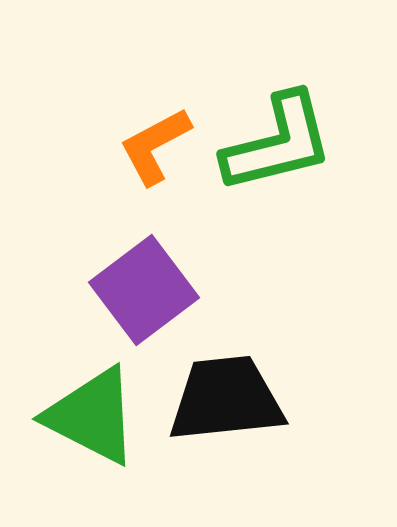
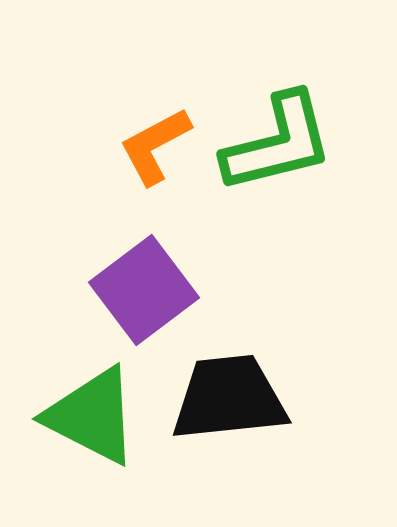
black trapezoid: moved 3 px right, 1 px up
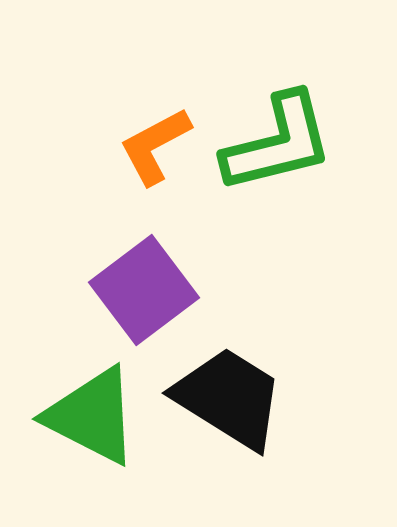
black trapezoid: rotated 38 degrees clockwise
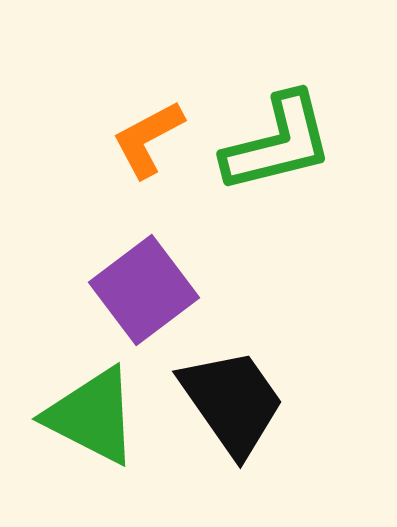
orange L-shape: moved 7 px left, 7 px up
black trapezoid: moved 3 px right, 4 px down; rotated 23 degrees clockwise
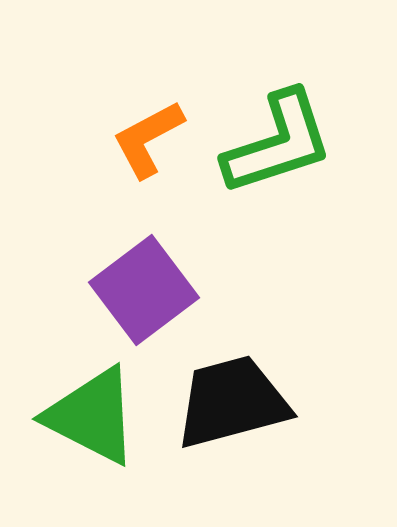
green L-shape: rotated 4 degrees counterclockwise
black trapezoid: rotated 70 degrees counterclockwise
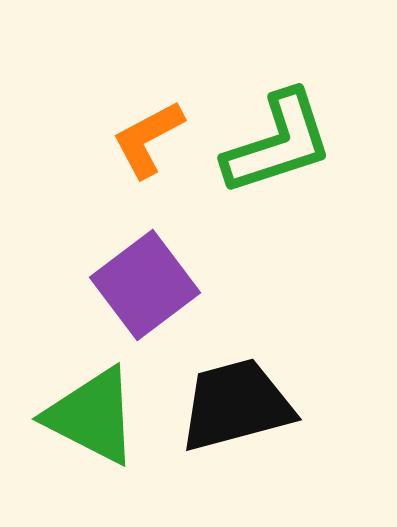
purple square: moved 1 px right, 5 px up
black trapezoid: moved 4 px right, 3 px down
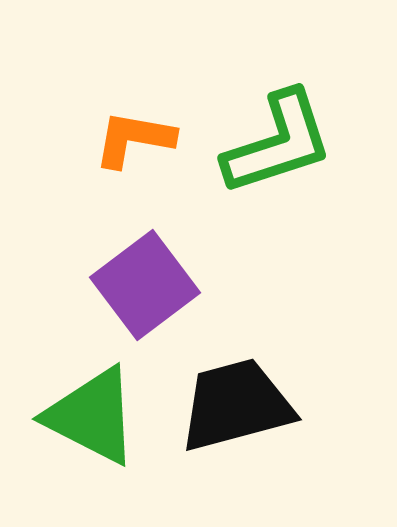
orange L-shape: moved 14 px left; rotated 38 degrees clockwise
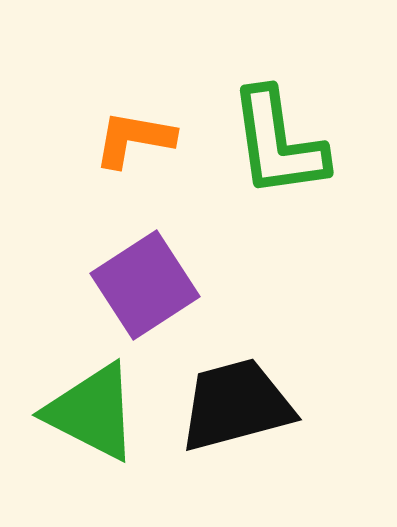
green L-shape: rotated 100 degrees clockwise
purple square: rotated 4 degrees clockwise
green triangle: moved 4 px up
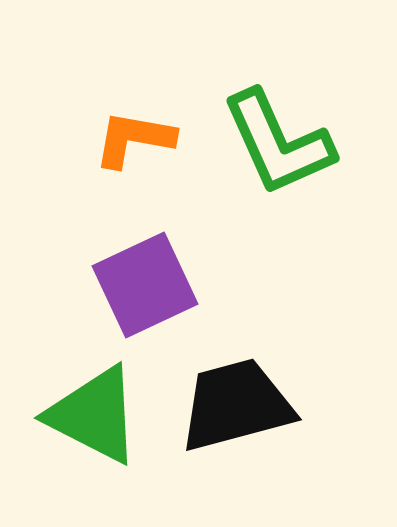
green L-shape: rotated 16 degrees counterclockwise
purple square: rotated 8 degrees clockwise
green triangle: moved 2 px right, 3 px down
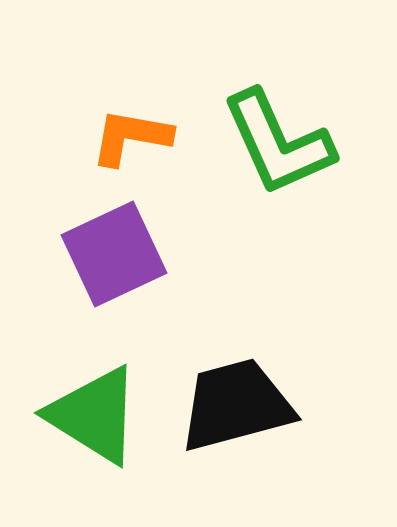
orange L-shape: moved 3 px left, 2 px up
purple square: moved 31 px left, 31 px up
green triangle: rotated 5 degrees clockwise
